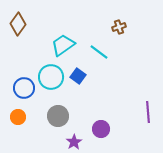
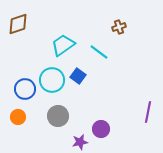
brown diamond: rotated 35 degrees clockwise
cyan circle: moved 1 px right, 3 px down
blue circle: moved 1 px right, 1 px down
purple line: rotated 15 degrees clockwise
purple star: moved 6 px right; rotated 21 degrees clockwise
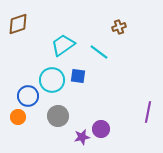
blue square: rotated 28 degrees counterclockwise
blue circle: moved 3 px right, 7 px down
purple star: moved 2 px right, 5 px up
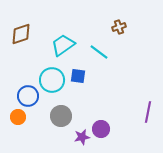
brown diamond: moved 3 px right, 10 px down
gray circle: moved 3 px right
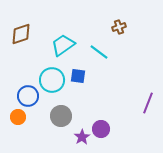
purple line: moved 9 px up; rotated 10 degrees clockwise
purple star: rotated 21 degrees counterclockwise
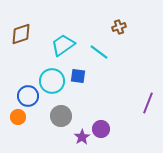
cyan circle: moved 1 px down
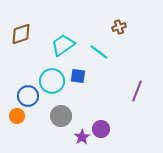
purple line: moved 11 px left, 12 px up
orange circle: moved 1 px left, 1 px up
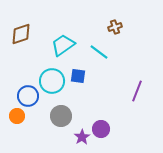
brown cross: moved 4 px left
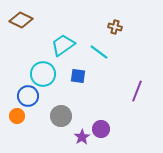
brown cross: rotated 32 degrees clockwise
brown diamond: moved 14 px up; rotated 45 degrees clockwise
cyan circle: moved 9 px left, 7 px up
